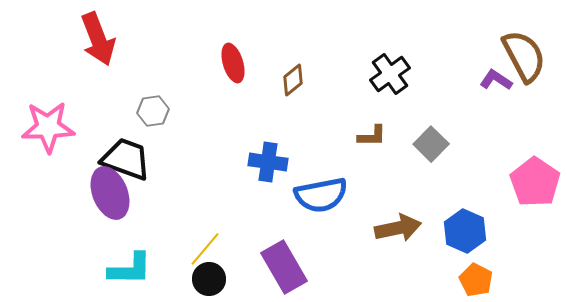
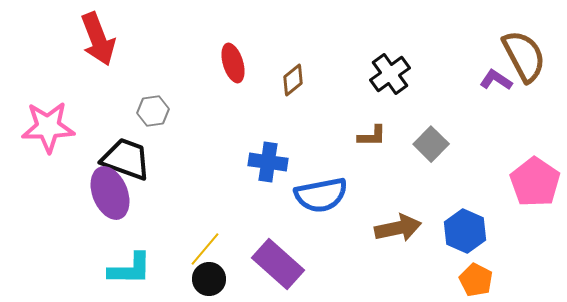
purple rectangle: moved 6 px left, 3 px up; rotated 18 degrees counterclockwise
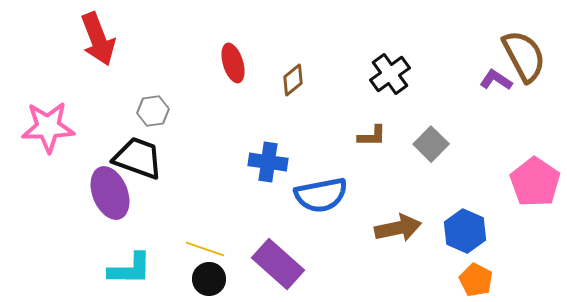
black trapezoid: moved 12 px right, 1 px up
yellow line: rotated 69 degrees clockwise
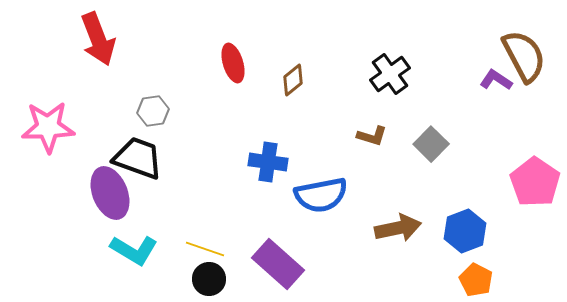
brown L-shape: rotated 16 degrees clockwise
blue hexagon: rotated 15 degrees clockwise
cyan L-shape: moved 4 px right, 19 px up; rotated 30 degrees clockwise
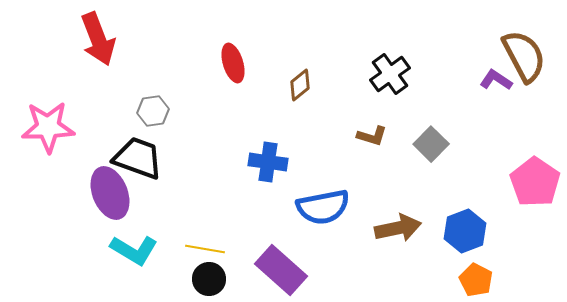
brown diamond: moved 7 px right, 5 px down
blue semicircle: moved 2 px right, 12 px down
yellow line: rotated 9 degrees counterclockwise
purple rectangle: moved 3 px right, 6 px down
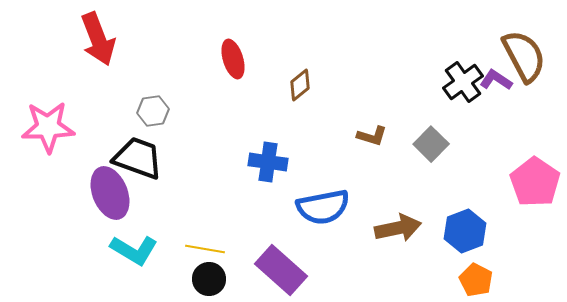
red ellipse: moved 4 px up
black cross: moved 73 px right, 8 px down
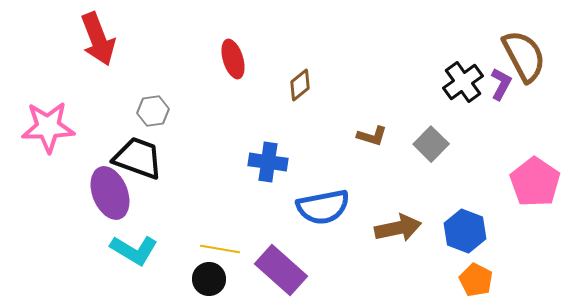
purple L-shape: moved 5 px right, 4 px down; rotated 84 degrees clockwise
blue hexagon: rotated 18 degrees counterclockwise
yellow line: moved 15 px right
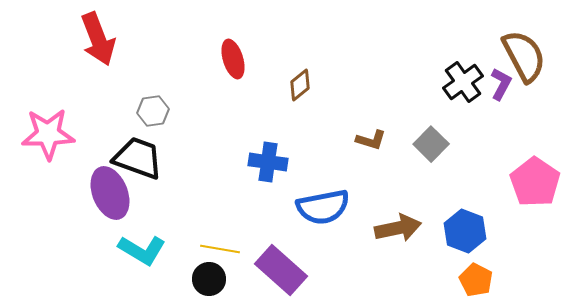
pink star: moved 7 px down
brown L-shape: moved 1 px left, 4 px down
cyan L-shape: moved 8 px right
